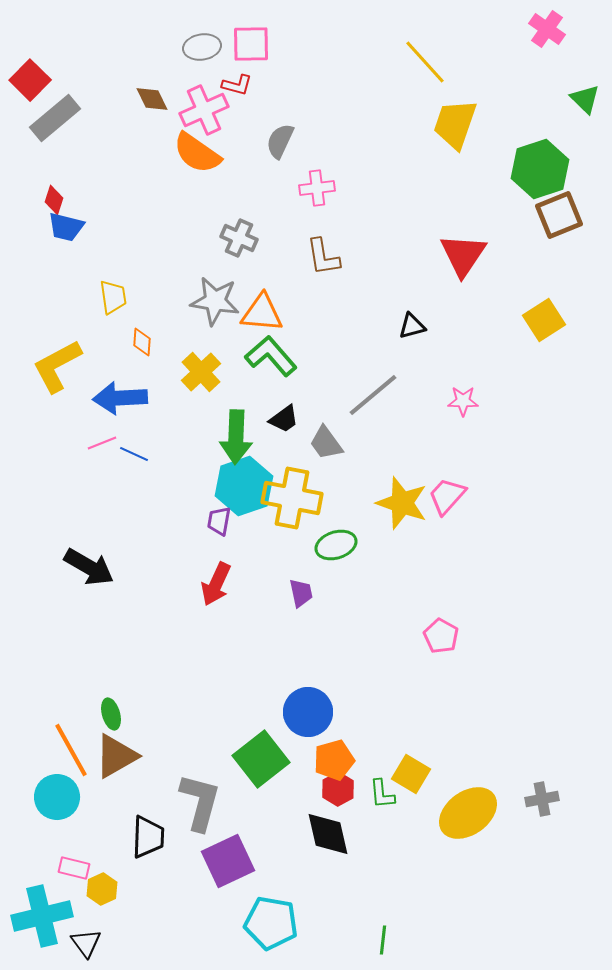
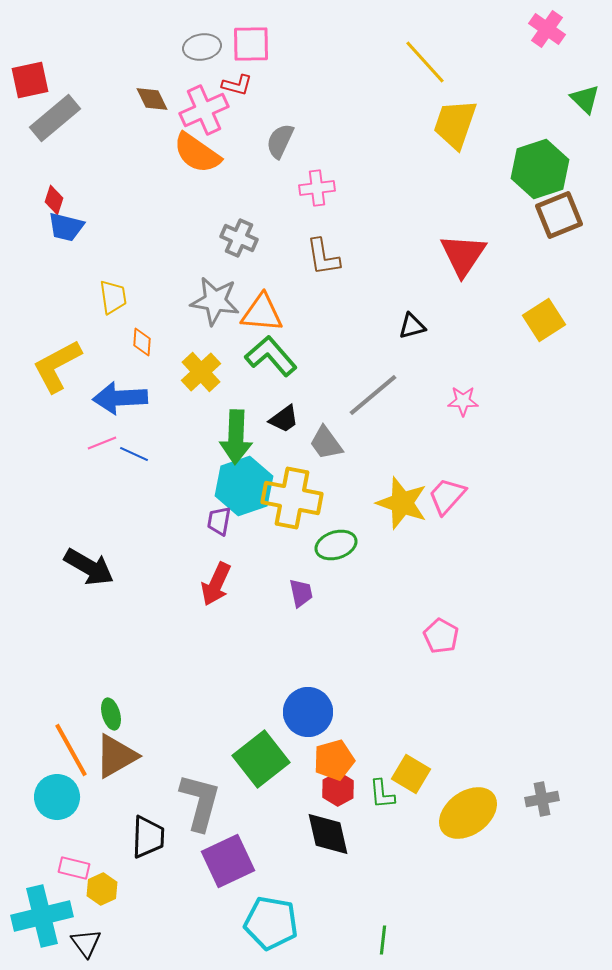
red square at (30, 80): rotated 33 degrees clockwise
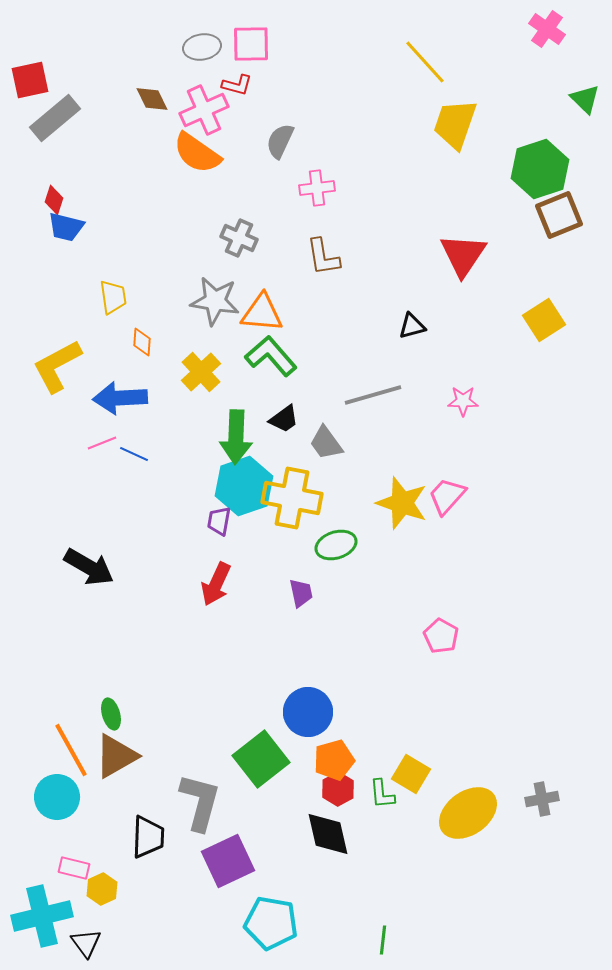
gray line at (373, 395): rotated 24 degrees clockwise
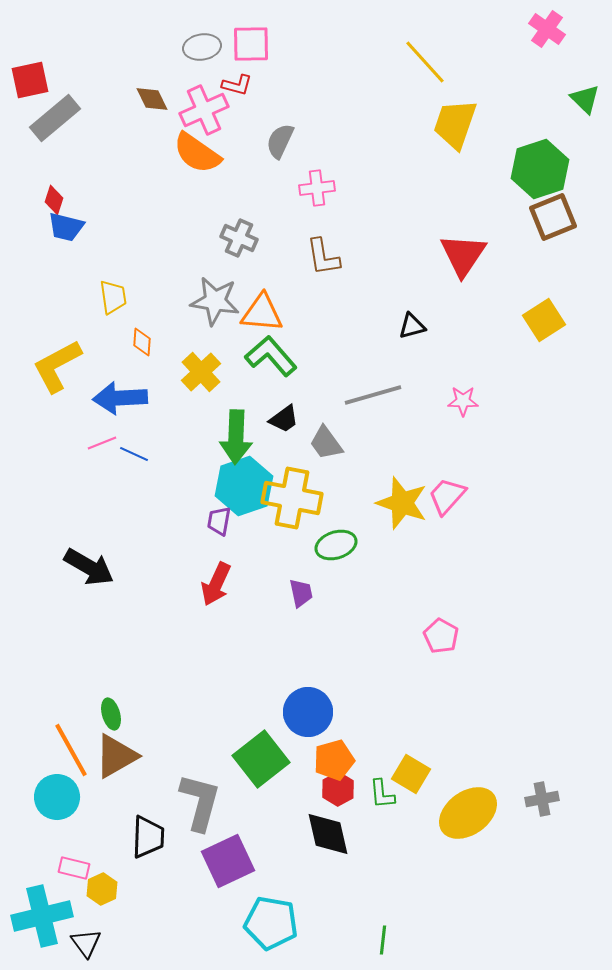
brown square at (559, 215): moved 6 px left, 2 px down
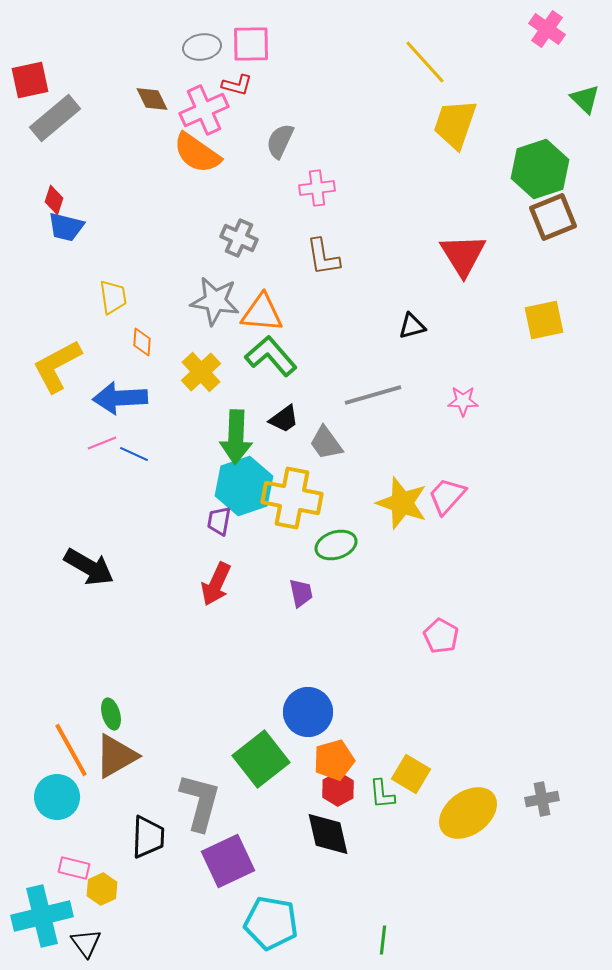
red triangle at (463, 255): rotated 6 degrees counterclockwise
yellow square at (544, 320): rotated 21 degrees clockwise
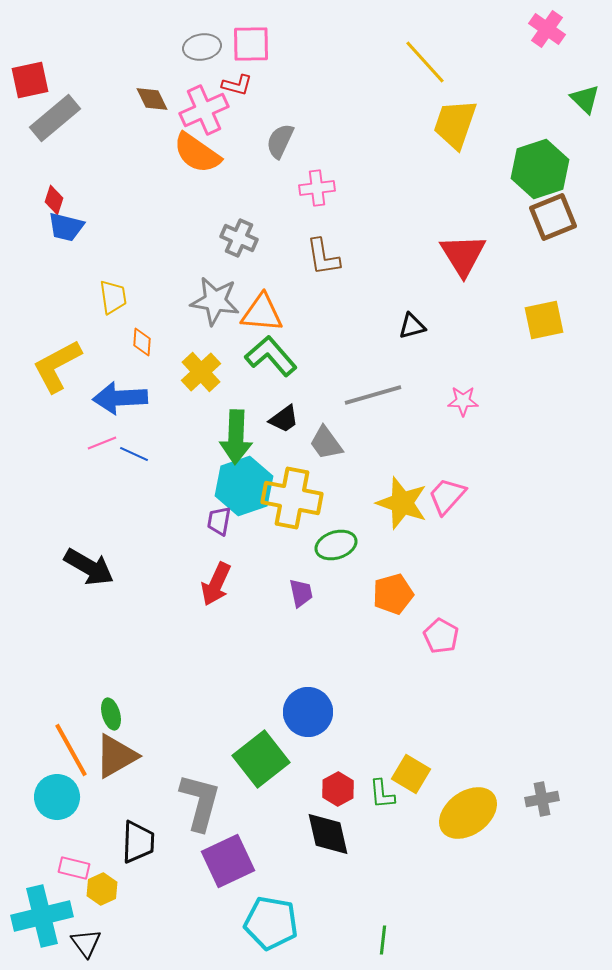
orange pentagon at (334, 760): moved 59 px right, 166 px up
black trapezoid at (148, 837): moved 10 px left, 5 px down
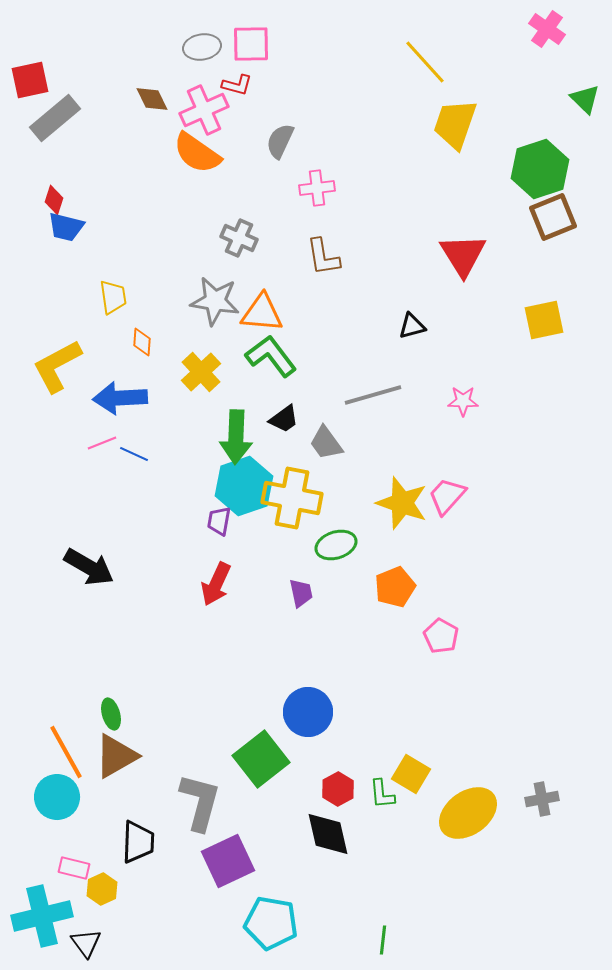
green L-shape at (271, 356): rotated 4 degrees clockwise
orange pentagon at (393, 594): moved 2 px right, 7 px up; rotated 6 degrees counterclockwise
orange line at (71, 750): moved 5 px left, 2 px down
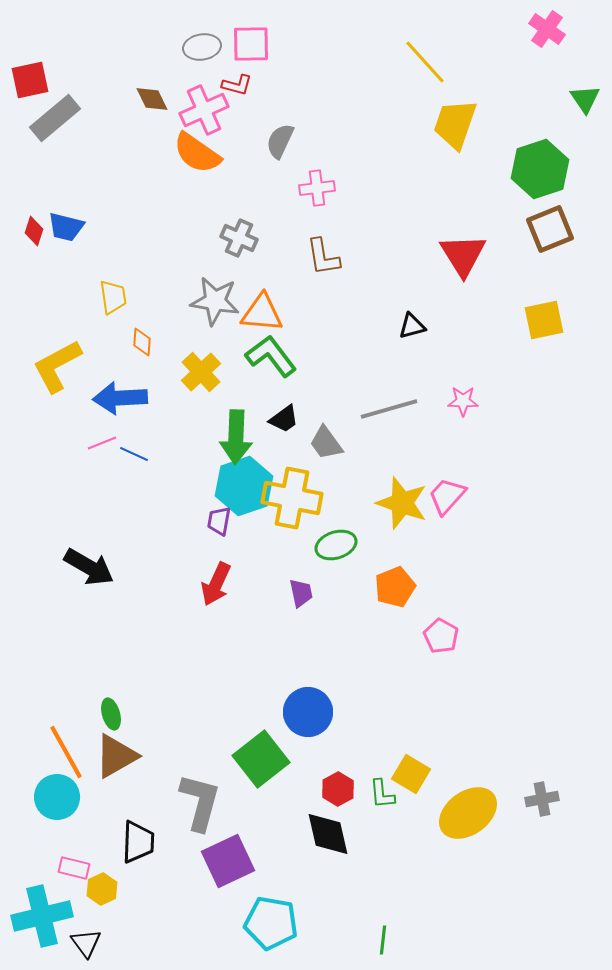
green triangle at (585, 99): rotated 12 degrees clockwise
red diamond at (54, 200): moved 20 px left, 31 px down
brown square at (553, 217): moved 3 px left, 12 px down
gray line at (373, 395): moved 16 px right, 14 px down
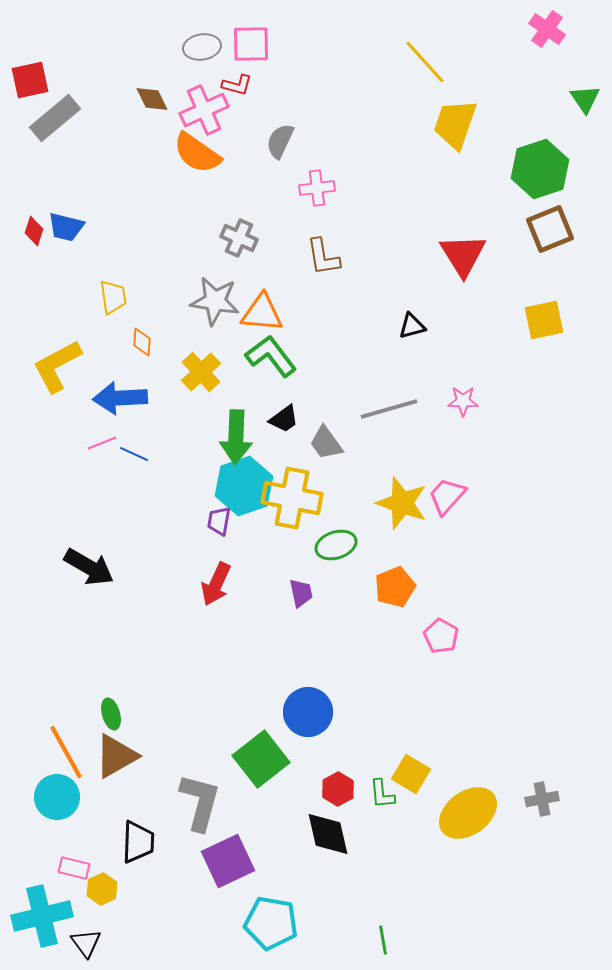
green line at (383, 940): rotated 16 degrees counterclockwise
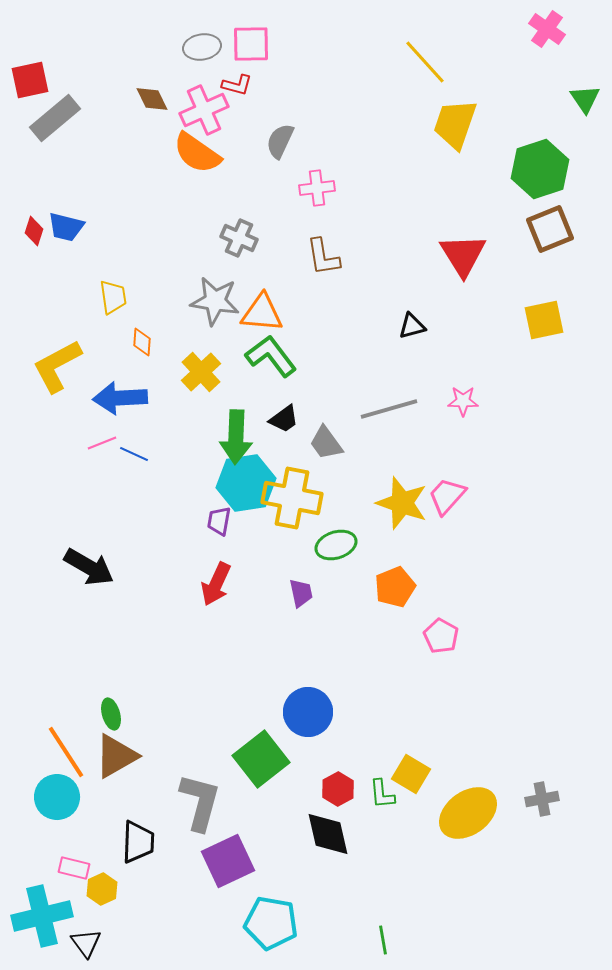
cyan hexagon at (244, 486): moved 2 px right, 3 px up; rotated 10 degrees clockwise
orange line at (66, 752): rotated 4 degrees counterclockwise
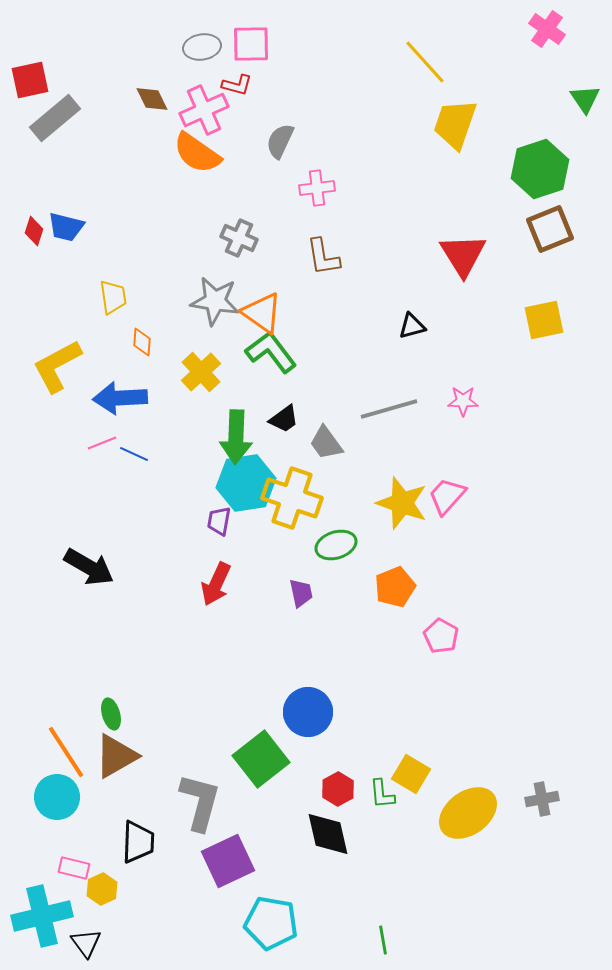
orange triangle at (262, 313): rotated 30 degrees clockwise
green L-shape at (271, 356): moved 4 px up
yellow cross at (292, 498): rotated 8 degrees clockwise
